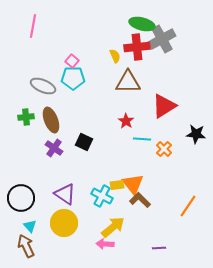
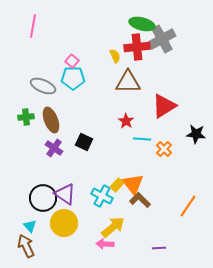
yellow rectangle: rotated 40 degrees counterclockwise
black circle: moved 22 px right
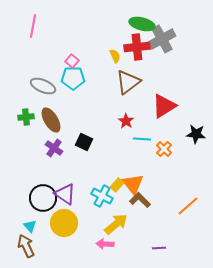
brown triangle: rotated 36 degrees counterclockwise
brown ellipse: rotated 10 degrees counterclockwise
orange line: rotated 15 degrees clockwise
yellow arrow: moved 3 px right, 3 px up
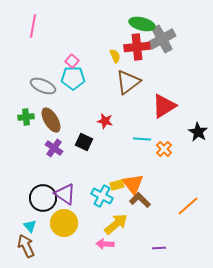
red star: moved 21 px left; rotated 21 degrees counterclockwise
black star: moved 2 px right, 2 px up; rotated 24 degrees clockwise
yellow rectangle: rotated 32 degrees clockwise
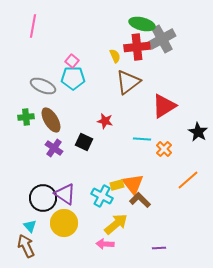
orange line: moved 26 px up
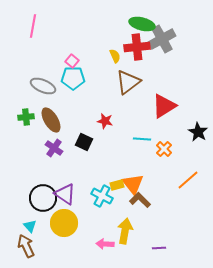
yellow arrow: moved 9 px right, 7 px down; rotated 40 degrees counterclockwise
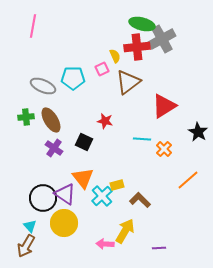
pink square: moved 30 px right, 8 px down; rotated 24 degrees clockwise
orange triangle: moved 50 px left, 6 px up
cyan cross: rotated 20 degrees clockwise
yellow arrow: rotated 20 degrees clockwise
brown arrow: rotated 125 degrees counterclockwise
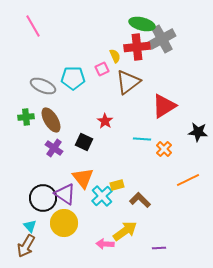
pink line: rotated 40 degrees counterclockwise
red star: rotated 21 degrees clockwise
black star: rotated 24 degrees counterclockwise
orange line: rotated 15 degrees clockwise
yellow arrow: rotated 25 degrees clockwise
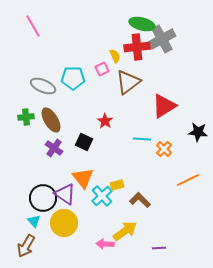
cyan triangle: moved 4 px right, 5 px up
